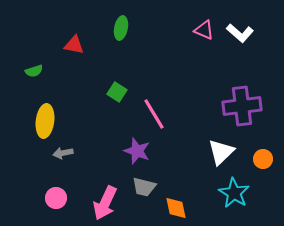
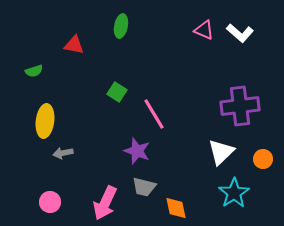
green ellipse: moved 2 px up
purple cross: moved 2 px left
cyan star: rotated 8 degrees clockwise
pink circle: moved 6 px left, 4 px down
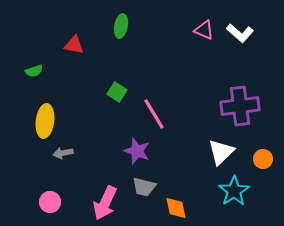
cyan star: moved 2 px up
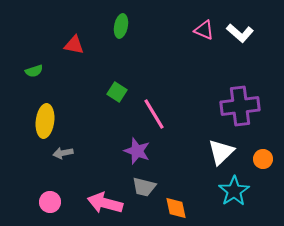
pink arrow: rotated 80 degrees clockwise
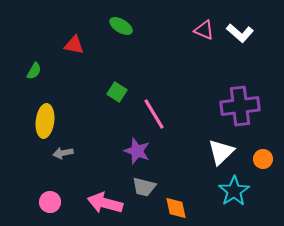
green ellipse: rotated 70 degrees counterclockwise
green semicircle: rotated 42 degrees counterclockwise
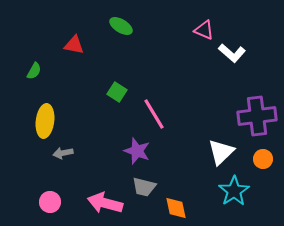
white L-shape: moved 8 px left, 20 px down
purple cross: moved 17 px right, 10 px down
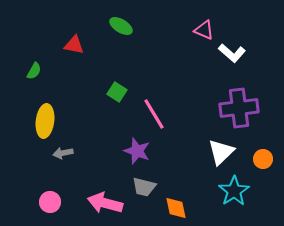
purple cross: moved 18 px left, 8 px up
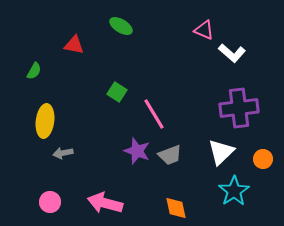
gray trapezoid: moved 26 px right, 32 px up; rotated 35 degrees counterclockwise
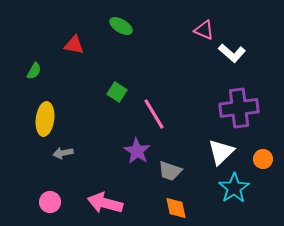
yellow ellipse: moved 2 px up
purple star: rotated 12 degrees clockwise
gray trapezoid: moved 16 px down; rotated 40 degrees clockwise
cyan star: moved 3 px up
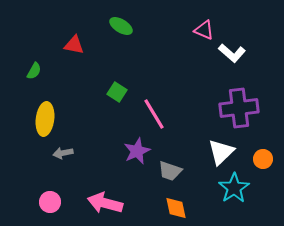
purple star: rotated 16 degrees clockwise
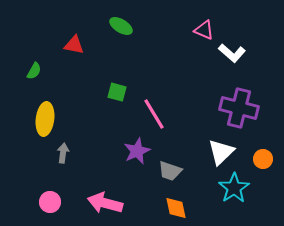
green square: rotated 18 degrees counterclockwise
purple cross: rotated 21 degrees clockwise
gray arrow: rotated 108 degrees clockwise
